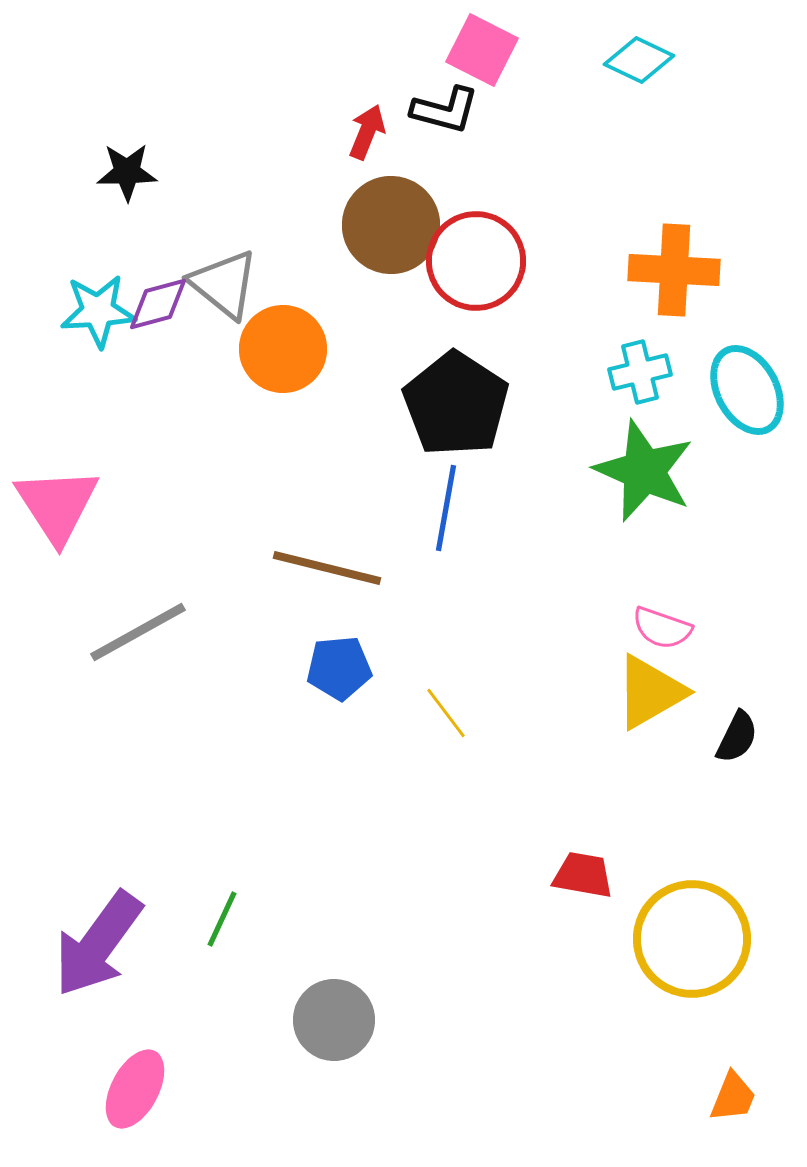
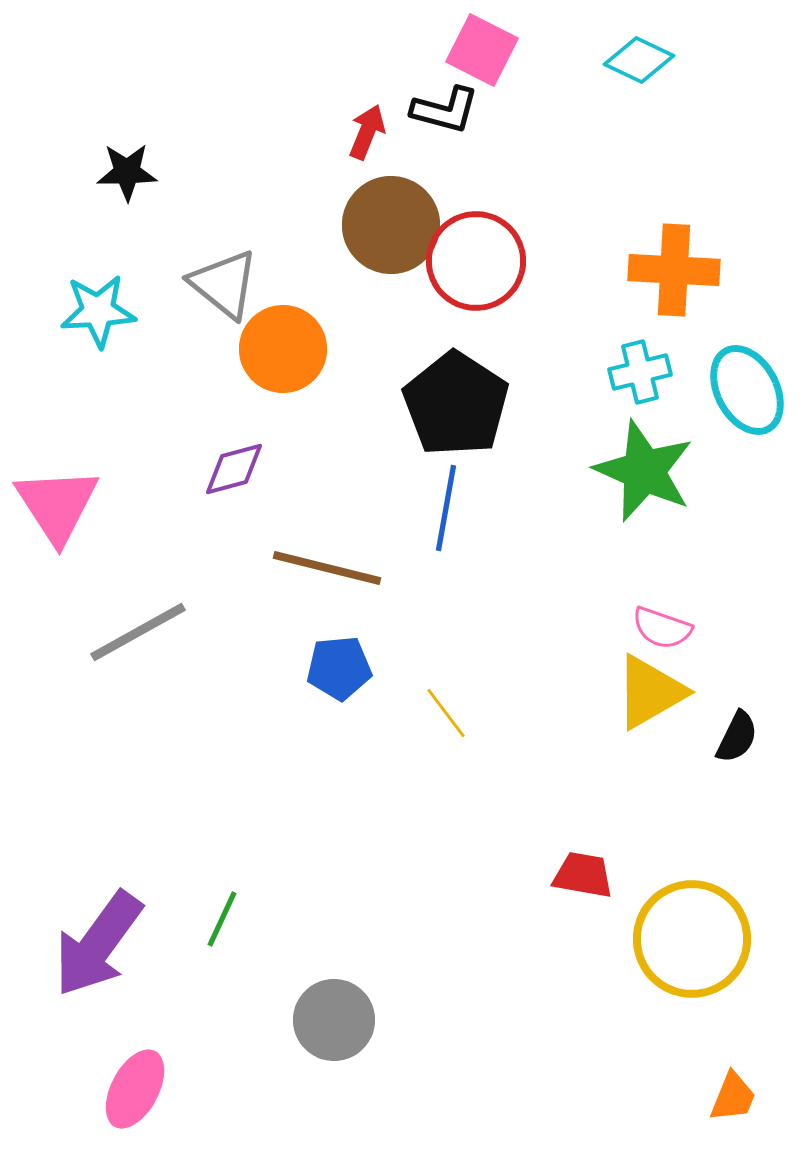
purple diamond: moved 76 px right, 165 px down
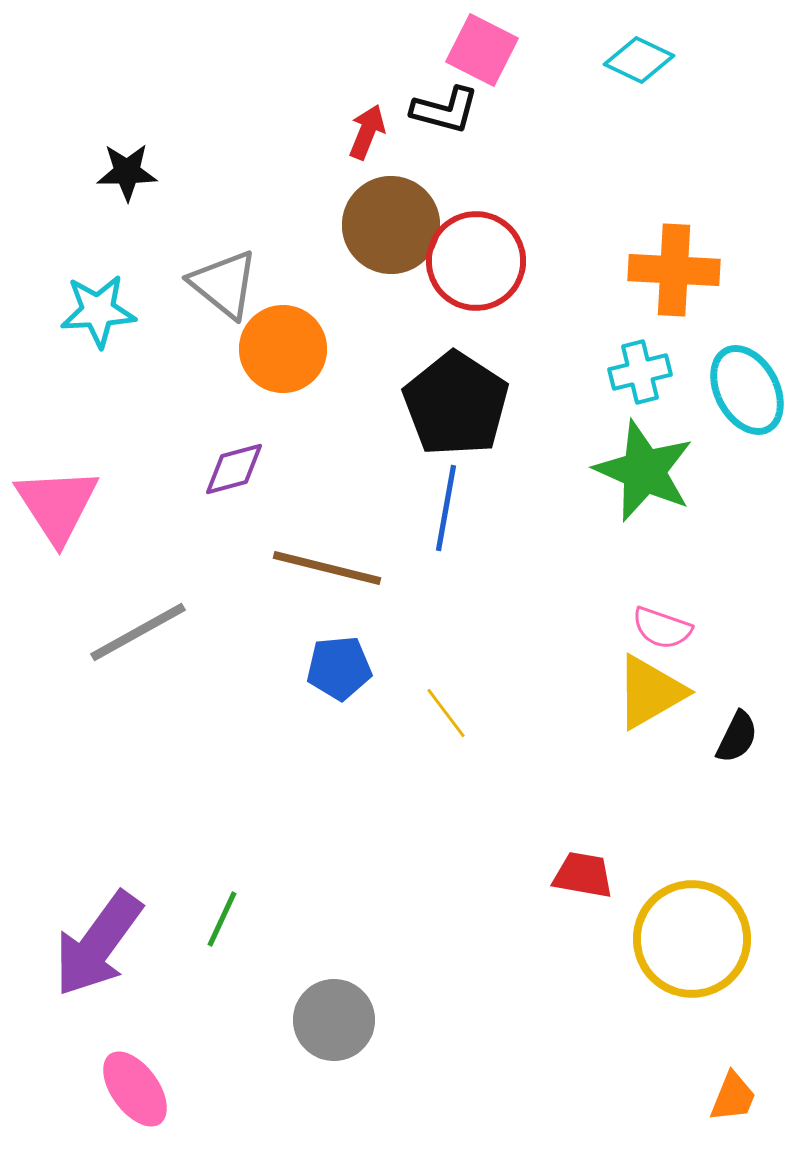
pink ellipse: rotated 64 degrees counterclockwise
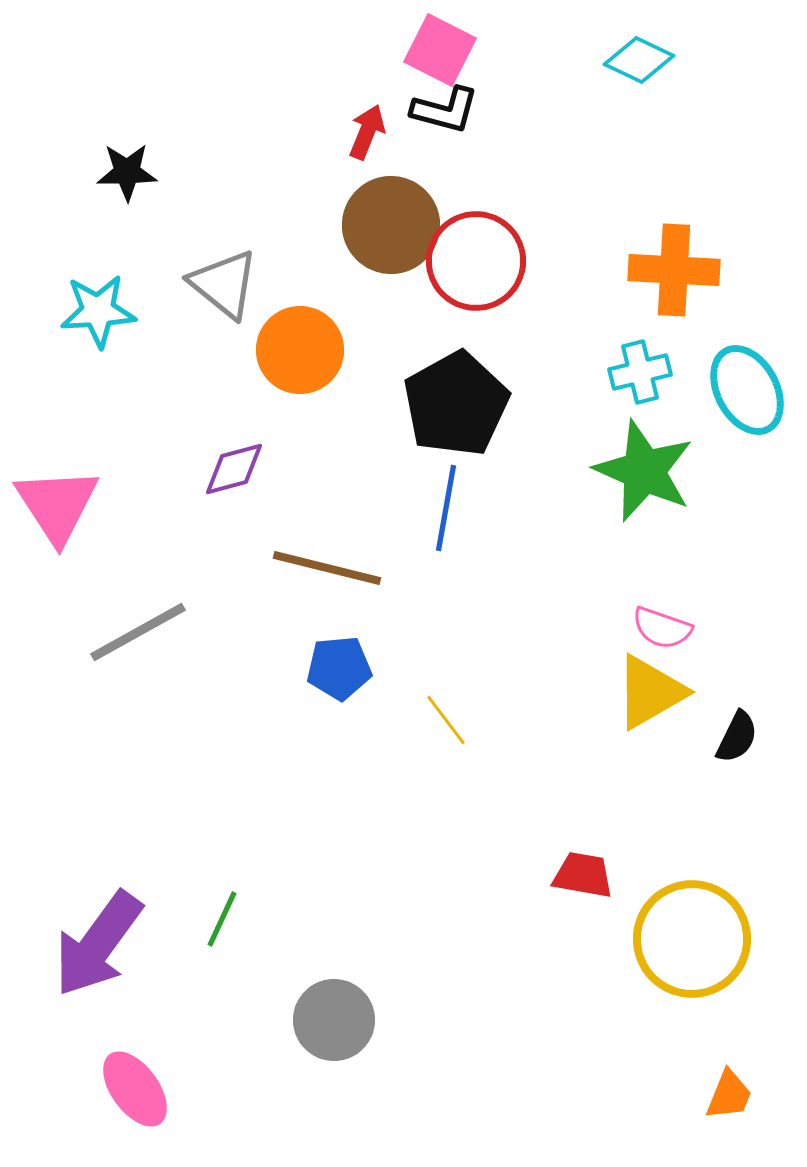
pink square: moved 42 px left
orange circle: moved 17 px right, 1 px down
black pentagon: rotated 10 degrees clockwise
yellow line: moved 7 px down
orange trapezoid: moved 4 px left, 2 px up
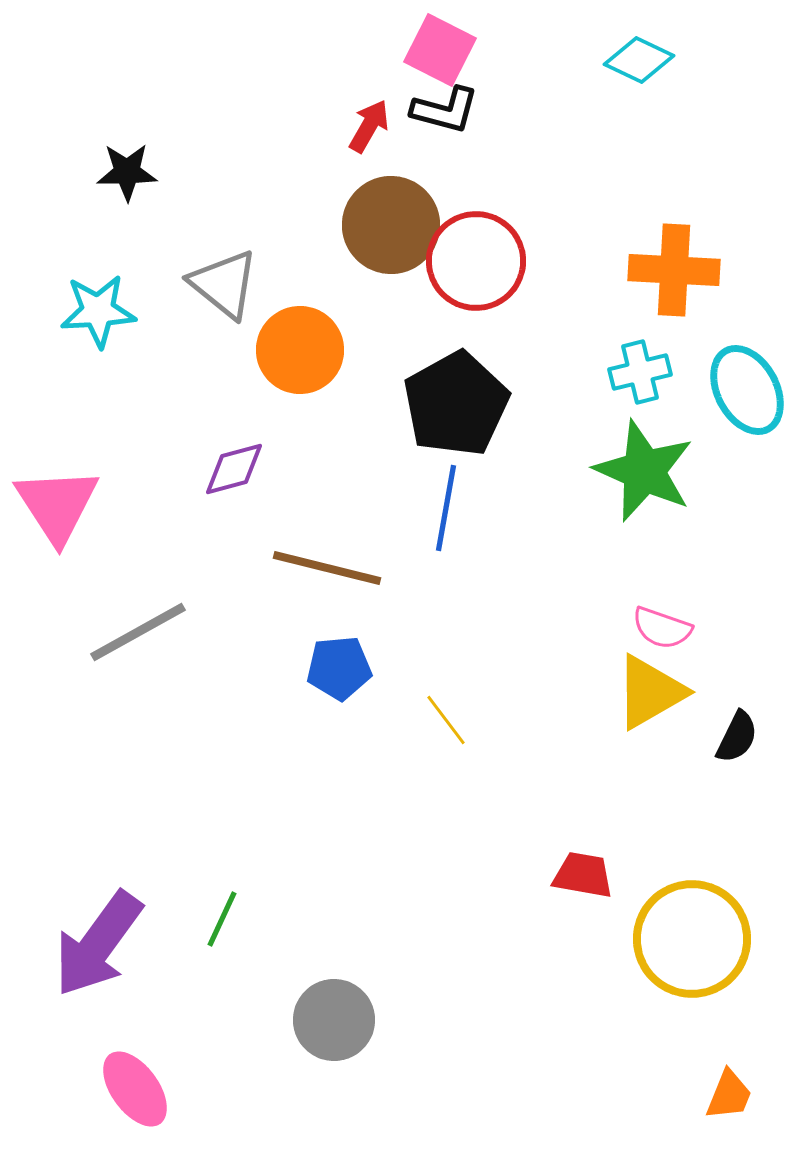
red arrow: moved 2 px right, 6 px up; rotated 8 degrees clockwise
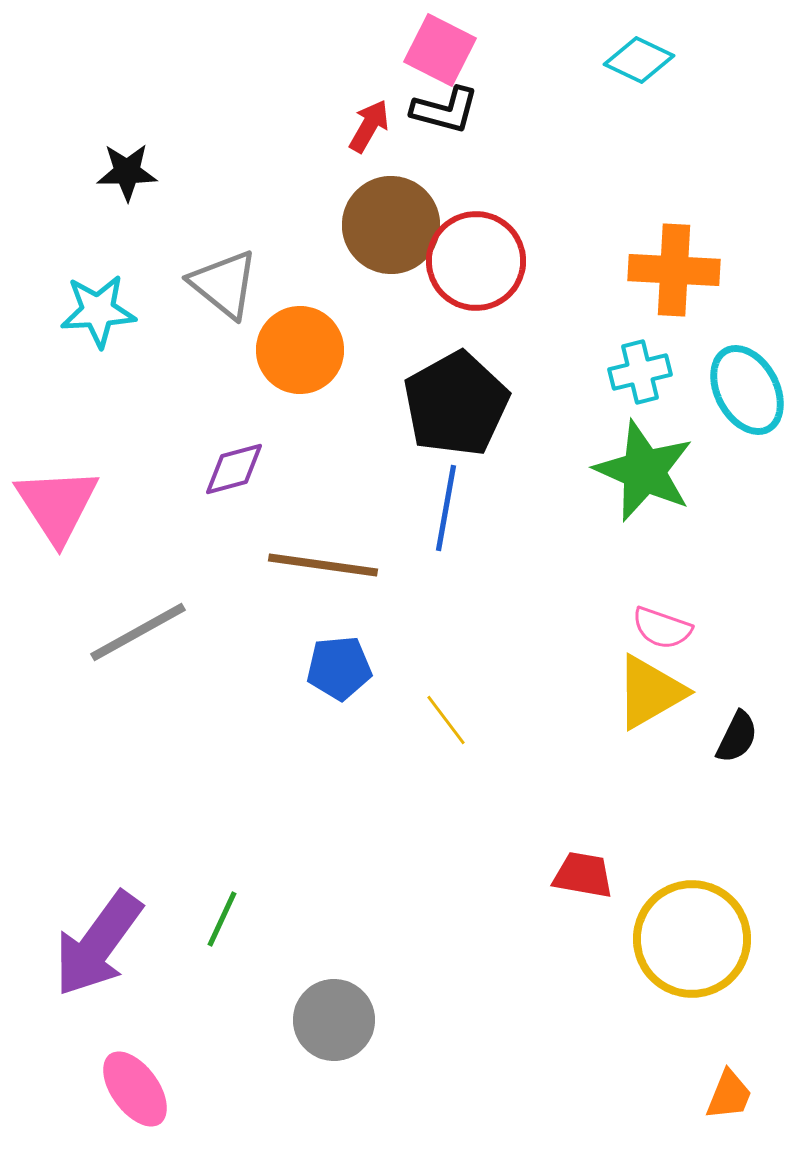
brown line: moved 4 px left, 3 px up; rotated 6 degrees counterclockwise
